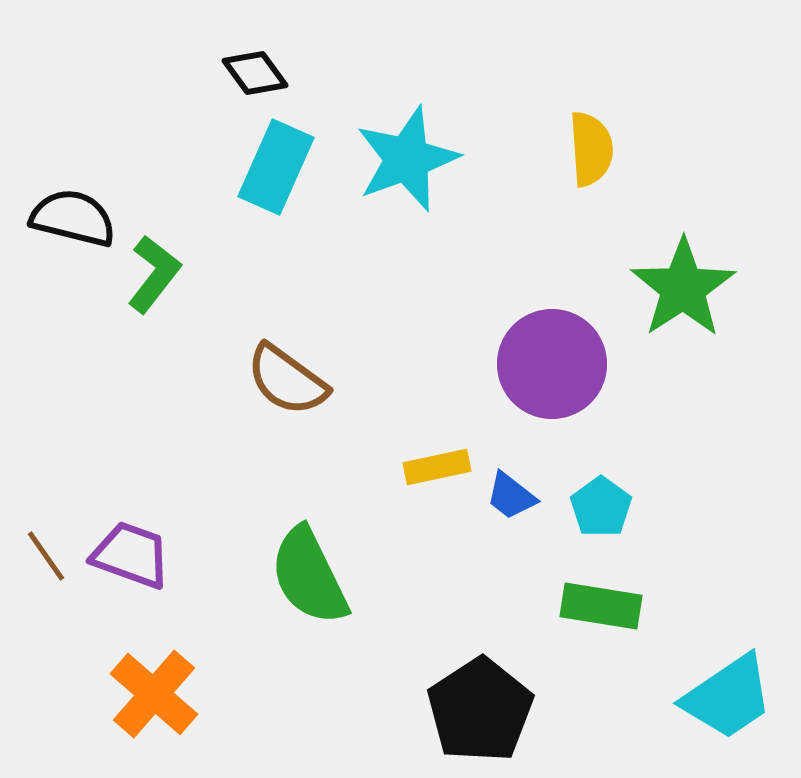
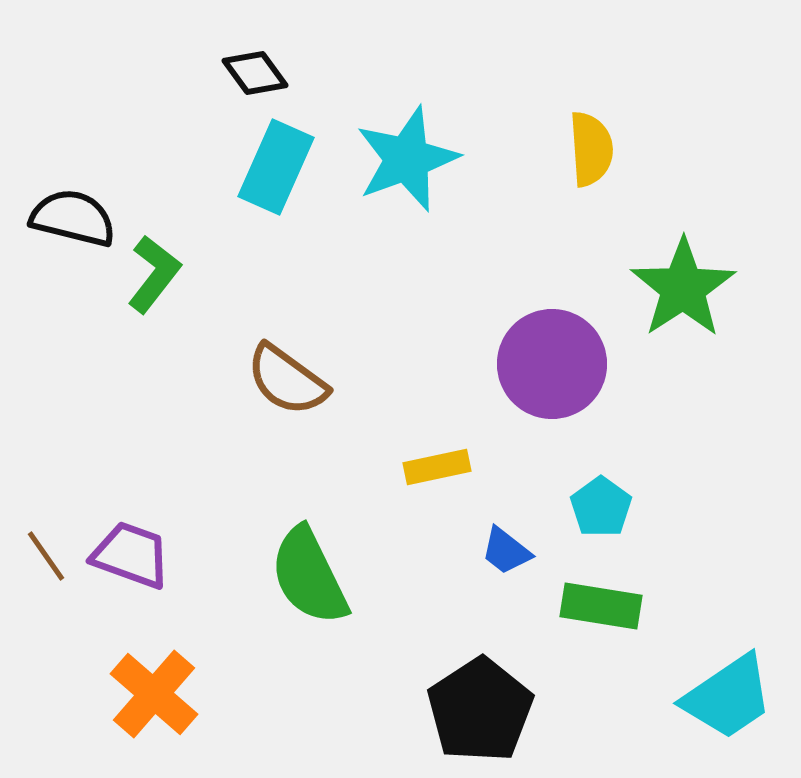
blue trapezoid: moved 5 px left, 55 px down
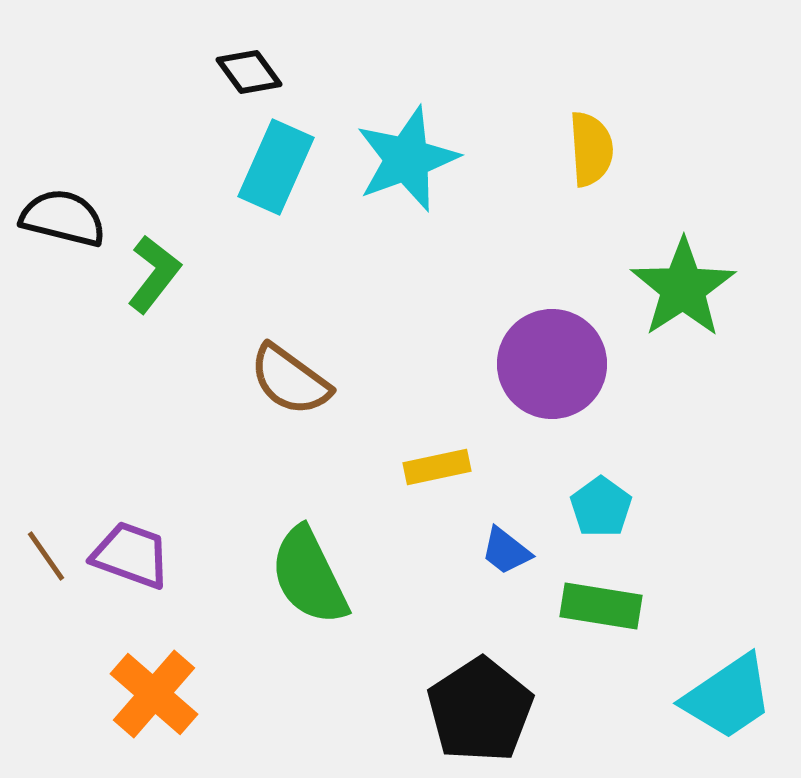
black diamond: moved 6 px left, 1 px up
black semicircle: moved 10 px left
brown semicircle: moved 3 px right
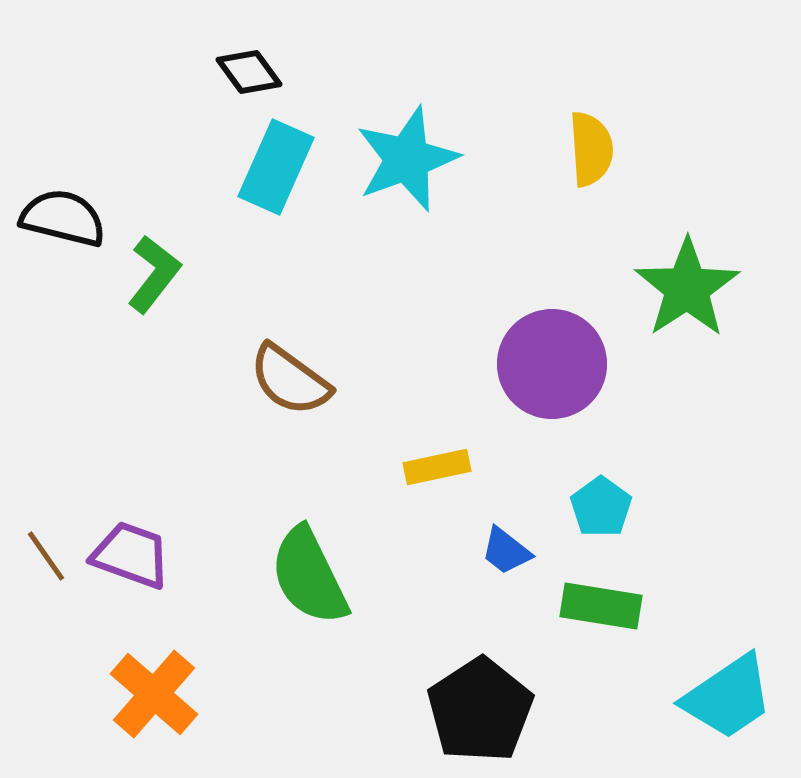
green star: moved 4 px right
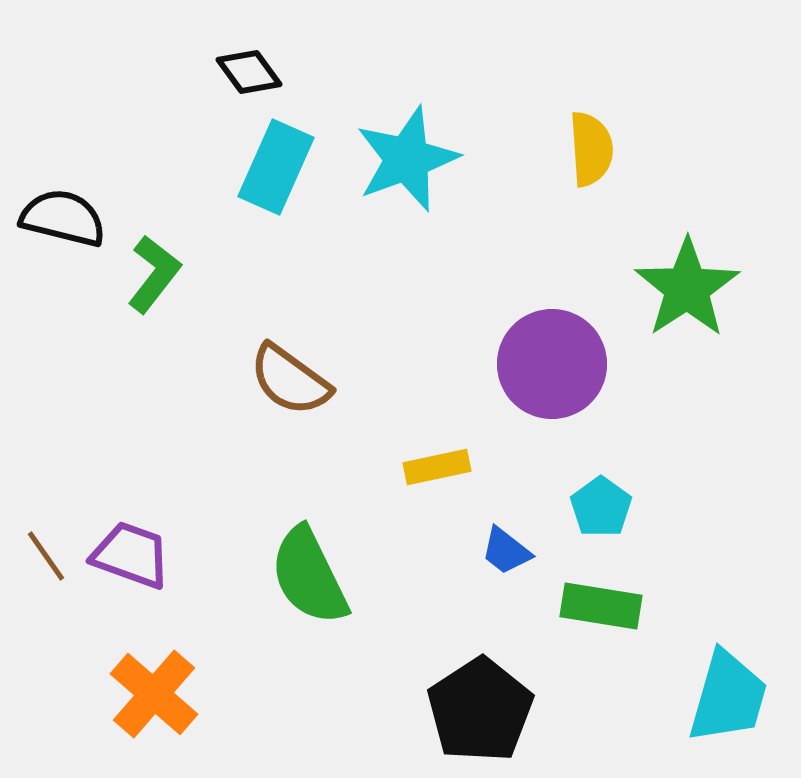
cyan trapezoid: rotated 40 degrees counterclockwise
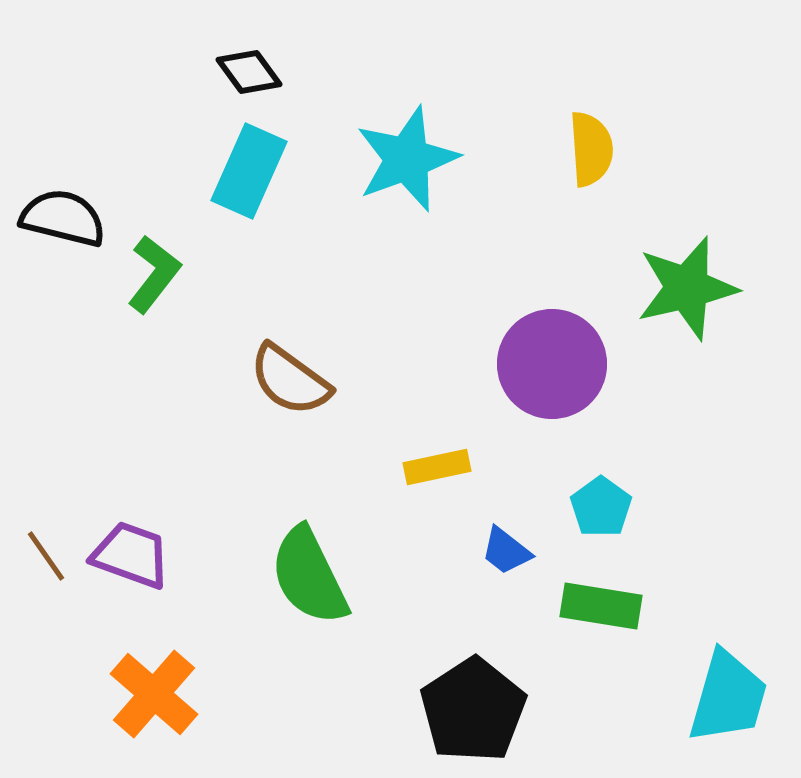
cyan rectangle: moved 27 px left, 4 px down
green star: rotated 20 degrees clockwise
black pentagon: moved 7 px left
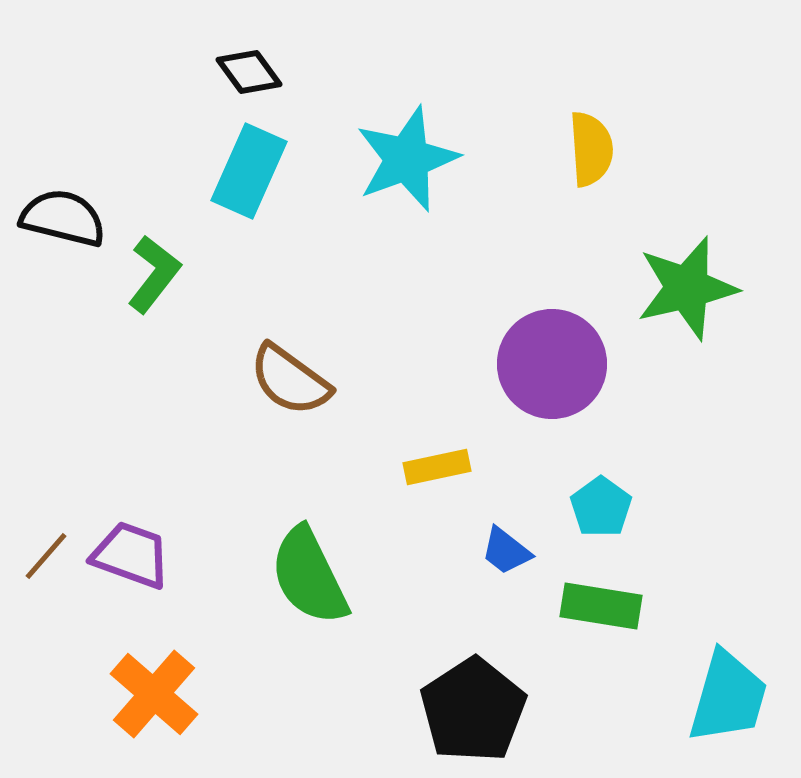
brown line: rotated 76 degrees clockwise
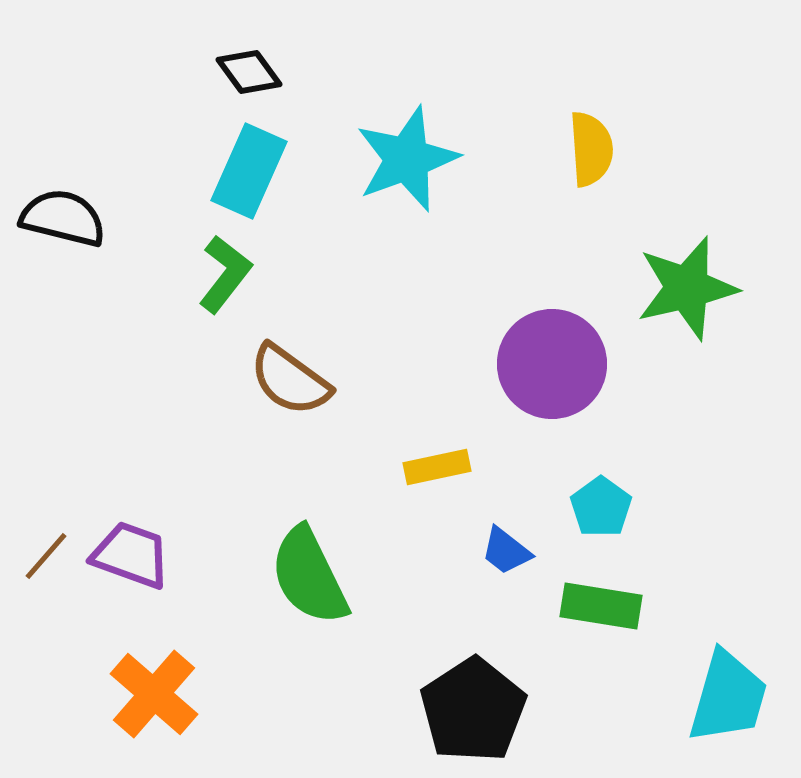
green L-shape: moved 71 px right
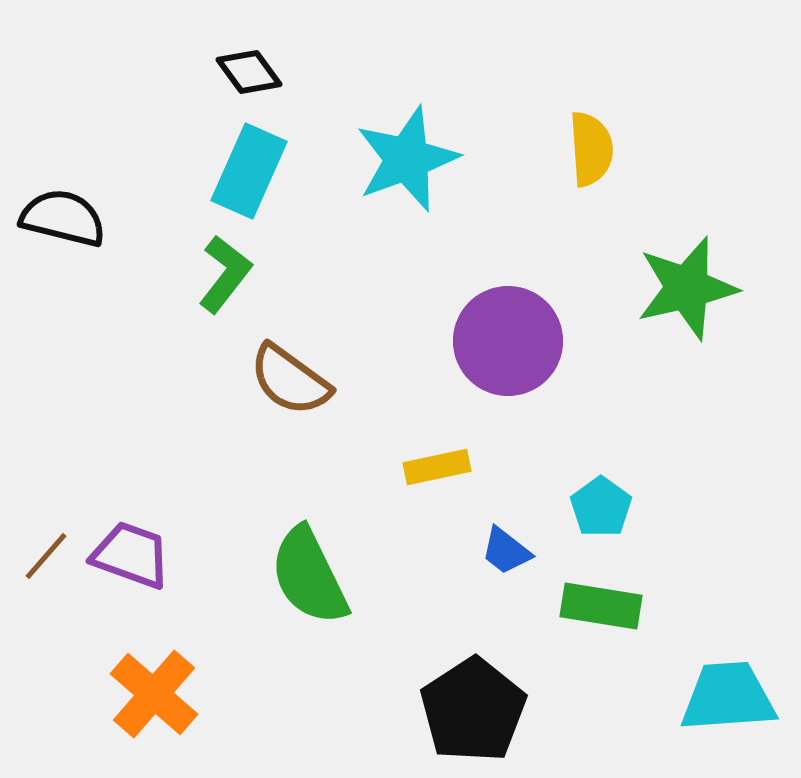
purple circle: moved 44 px left, 23 px up
cyan trapezoid: rotated 110 degrees counterclockwise
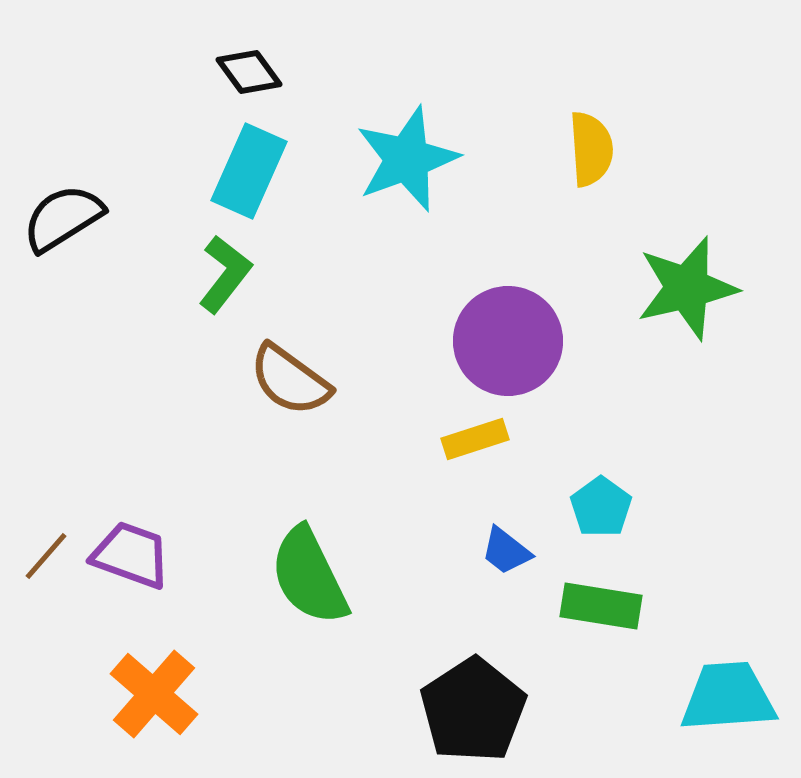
black semicircle: rotated 46 degrees counterclockwise
yellow rectangle: moved 38 px right, 28 px up; rotated 6 degrees counterclockwise
